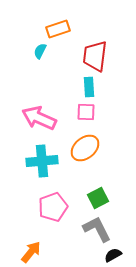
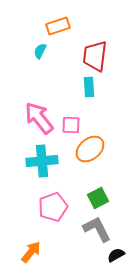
orange rectangle: moved 3 px up
pink square: moved 15 px left, 13 px down
pink arrow: rotated 28 degrees clockwise
orange ellipse: moved 5 px right, 1 px down
black semicircle: moved 3 px right
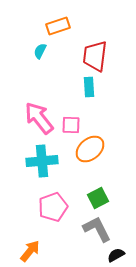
orange arrow: moved 1 px left, 1 px up
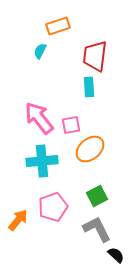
pink square: rotated 12 degrees counterclockwise
green square: moved 1 px left, 2 px up
orange arrow: moved 12 px left, 31 px up
black semicircle: rotated 72 degrees clockwise
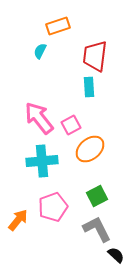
pink square: rotated 18 degrees counterclockwise
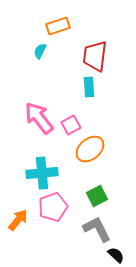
cyan cross: moved 12 px down
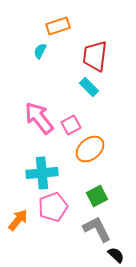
cyan rectangle: rotated 42 degrees counterclockwise
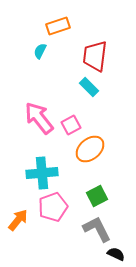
black semicircle: moved 1 px up; rotated 18 degrees counterclockwise
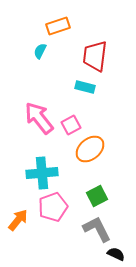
cyan rectangle: moved 4 px left; rotated 30 degrees counterclockwise
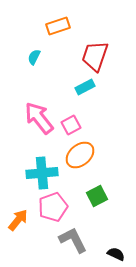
cyan semicircle: moved 6 px left, 6 px down
red trapezoid: rotated 12 degrees clockwise
cyan rectangle: rotated 42 degrees counterclockwise
orange ellipse: moved 10 px left, 6 px down
gray L-shape: moved 24 px left, 11 px down
